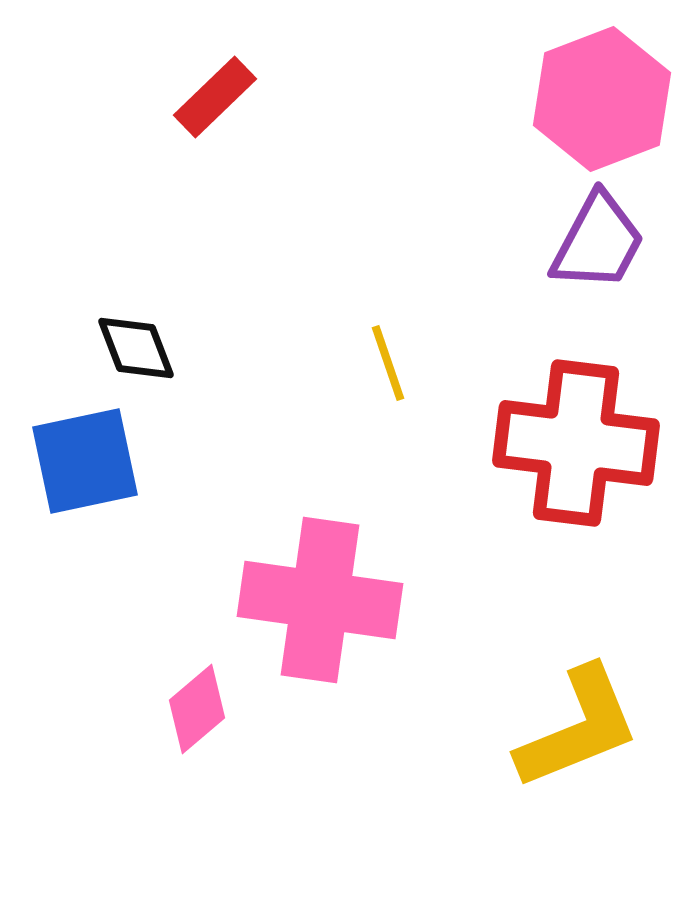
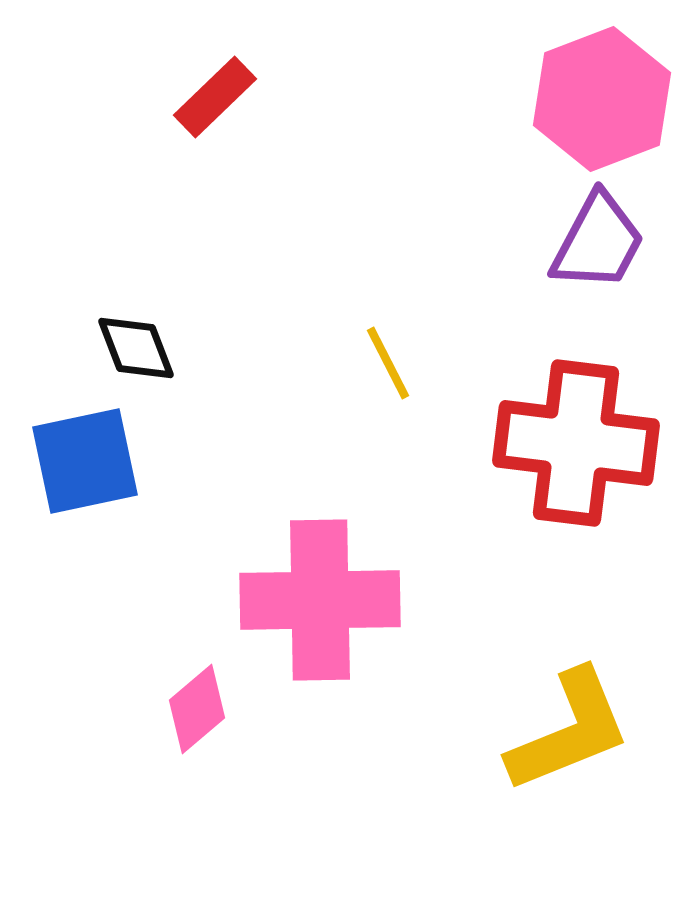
yellow line: rotated 8 degrees counterclockwise
pink cross: rotated 9 degrees counterclockwise
yellow L-shape: moved 9 px left, 3 px down
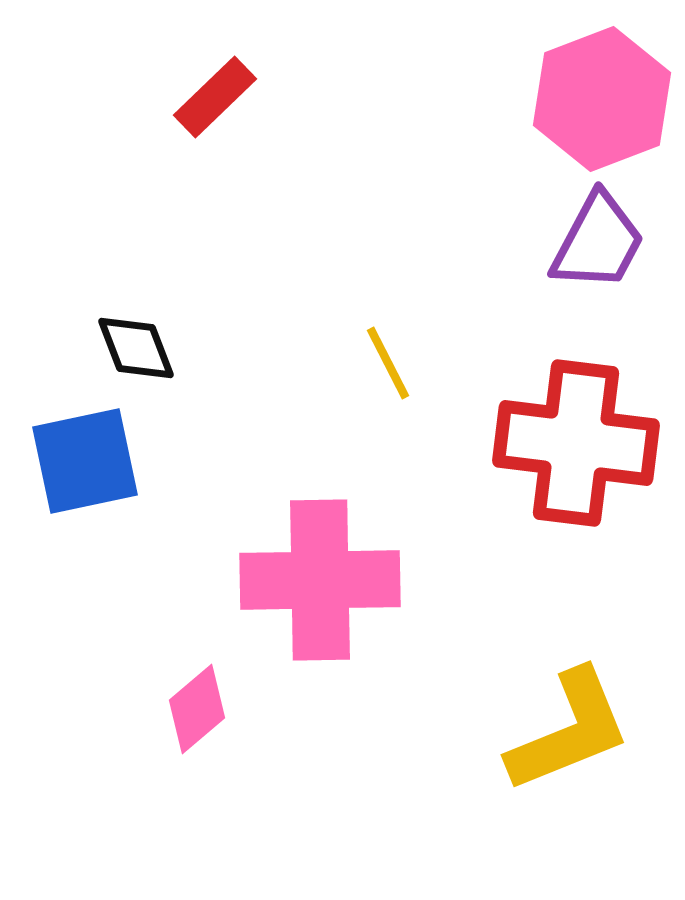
pink cross: moved 20 px up
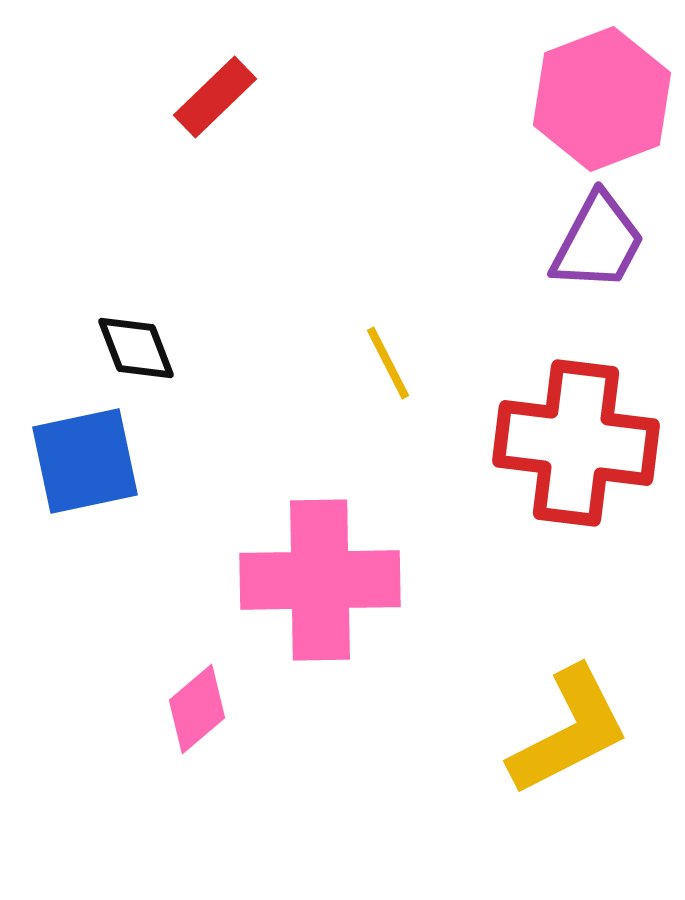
yellow L-shape: rotated 5 degrees counterclockwise
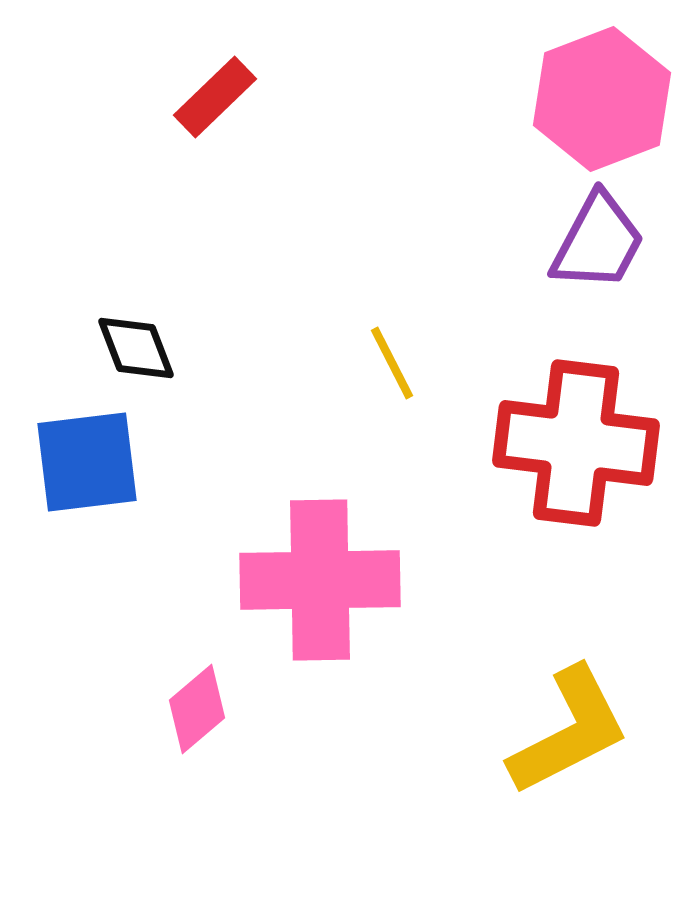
yellow line: moved 4 px right
blue square: moved 2 px right, 1 px down; rotated 5 degrees clockwise
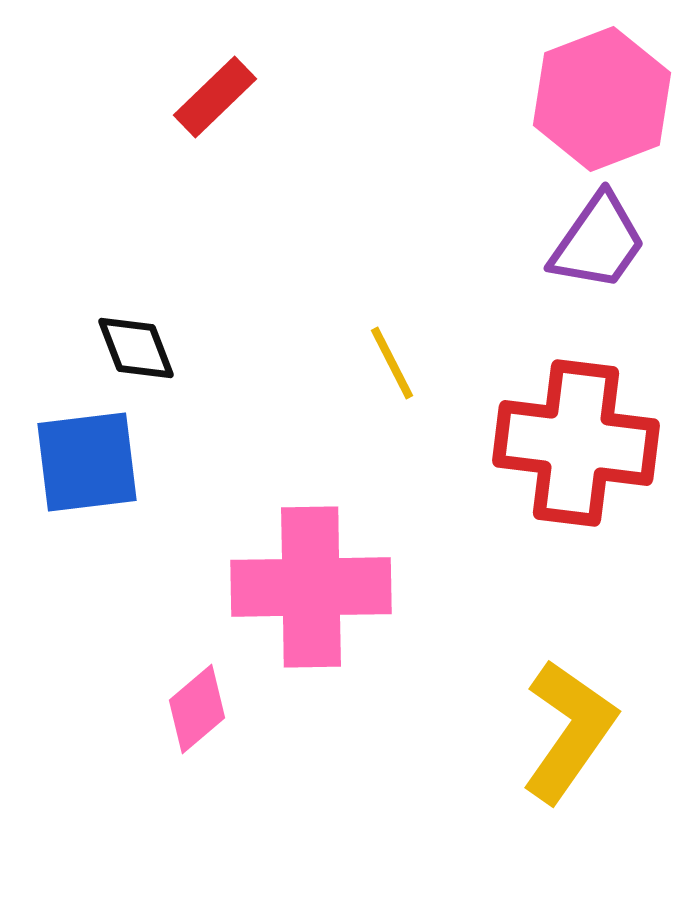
purple trapezoid: rotated 7 degrees clockwise
pink cross: moved 9 px left, 7 px down
yellow L-shape: rotated 28 degrees counterclockwise
